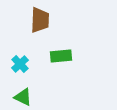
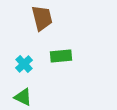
brown trapezoid: moved 2 px right, 2 px up; rotated 16 degrees counterclockwise
cyan cross: moved 4 px right
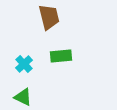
brown trapezoid: moved 7 px right, 1 px up
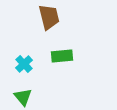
green rectangle: moved 1 px right
green triangle: rotated 24 degrees clockwise
